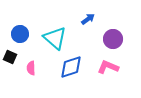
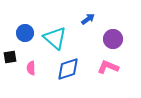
blue circle: moved 5 px right, 1 px up
black square: rotated 32 degrees counterclockwise
blue diamond: moved 3 px left, 2 px down
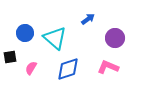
purple circle: moved 2 px right, 1 px up
pink semicircle: rotated 32 degrees clockwise
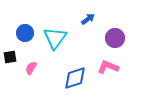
cyan triangle: rotated 25 degrees clockwise
blue diamond: moved 7 px right, 9 px down
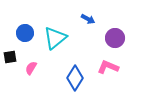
blue arrow: rotated 64 degrees clockwise
cyan triangle: rotated 15 degrees clockwise
blue diamond: rotated 40 degrees counterclockwise
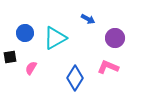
cyan triangle: rotated 10 degrees clockwise
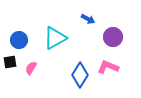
blue circle: moved 6 px left, 7 px down
purple circle: moved 2 px left, 1 px up
black square: moved 5 px down
blue diamond: moved 5 px right, 3 px up
